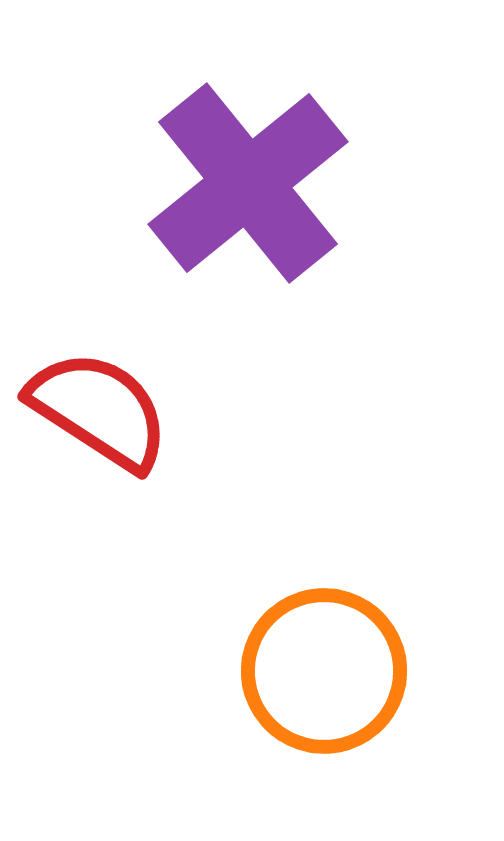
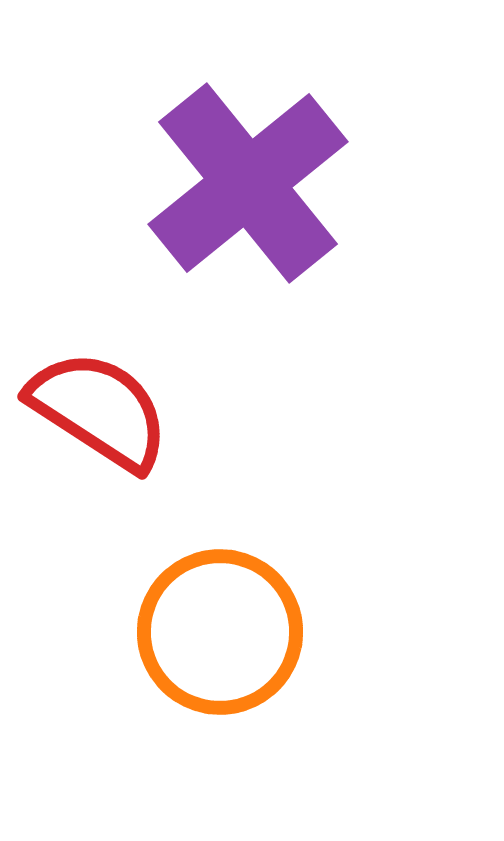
orange circle: moved 104 px left, 39 px up
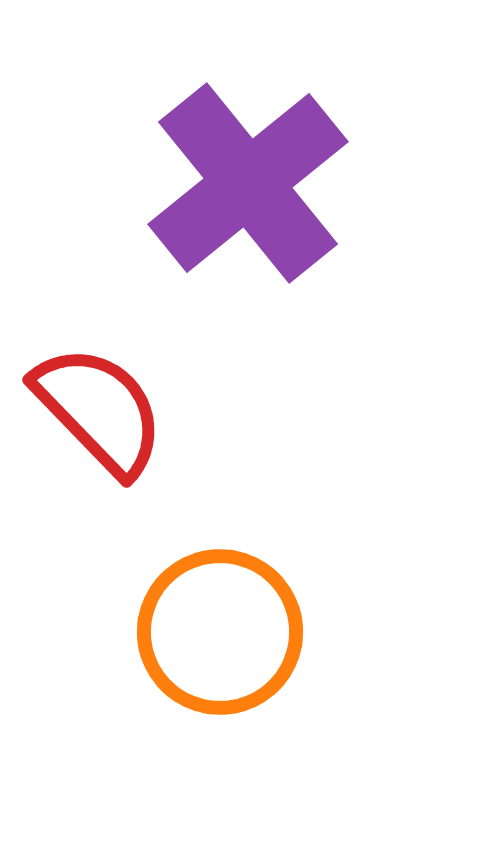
red semicircle: rotated 13 degrees clockwise
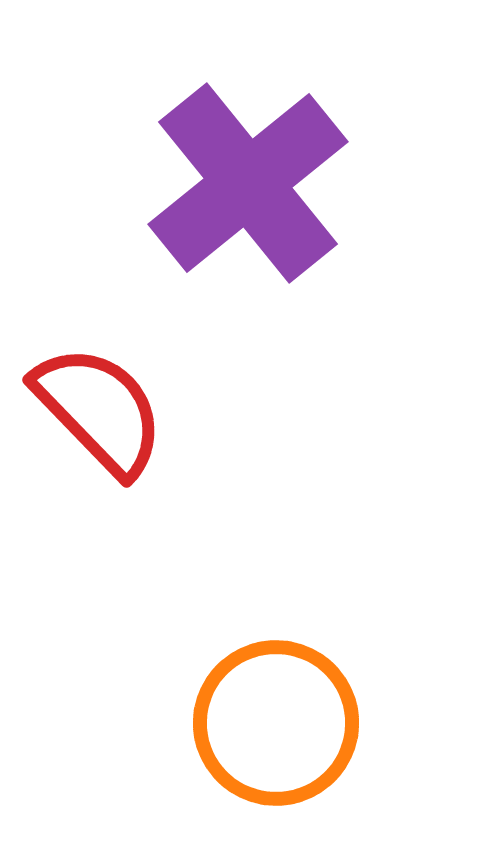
orange circle: moved 56 px right, 91 px down
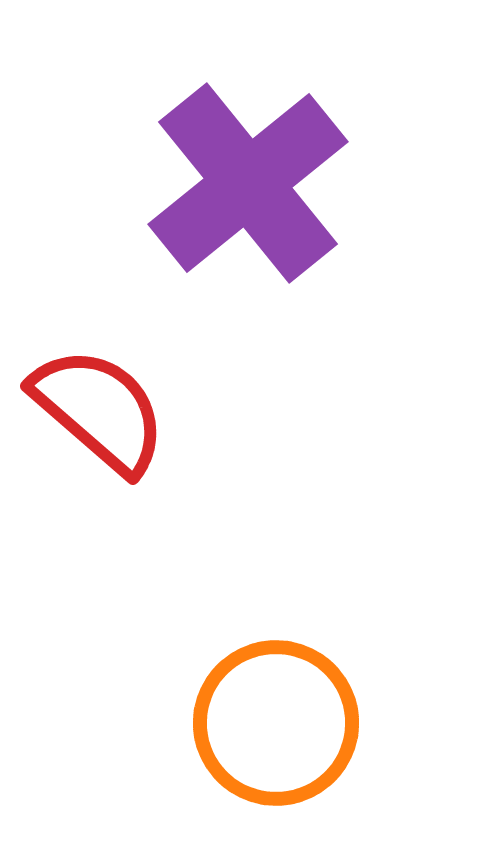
red semicircle: rotated 5 degrees counterclockwise
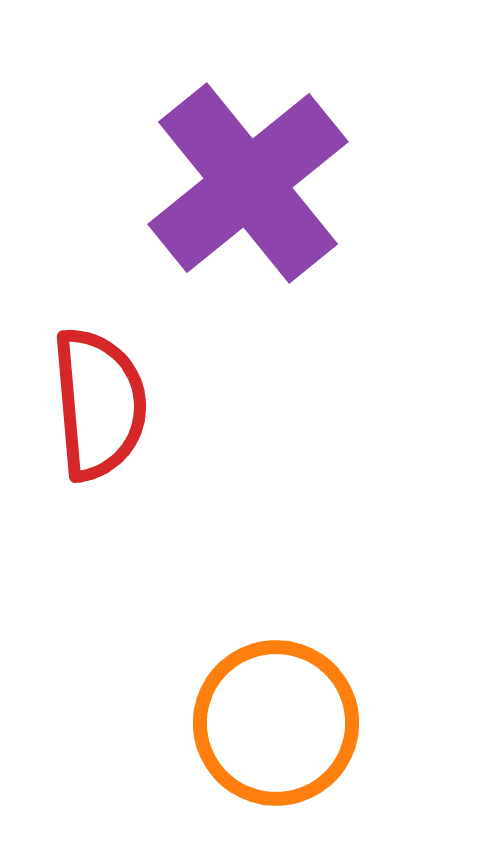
red semicircle: moved 6 px up; rotated 44 degrees clockwise
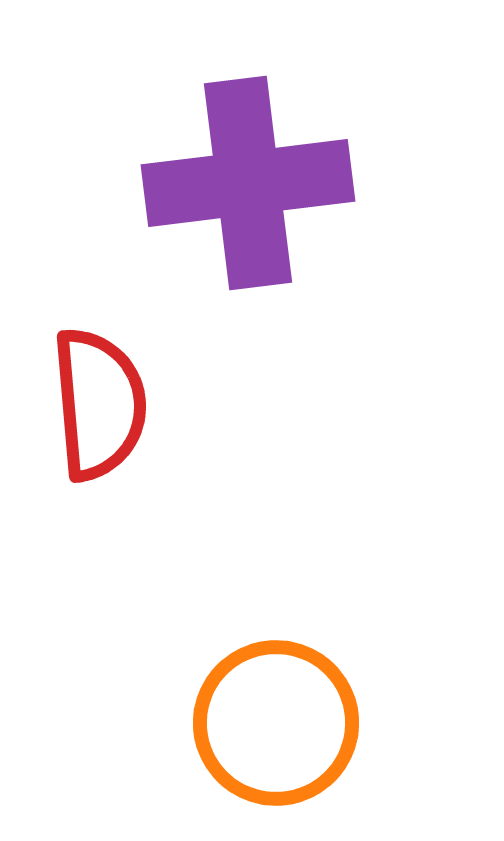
purple cross: rotated 32 degrees clockwise
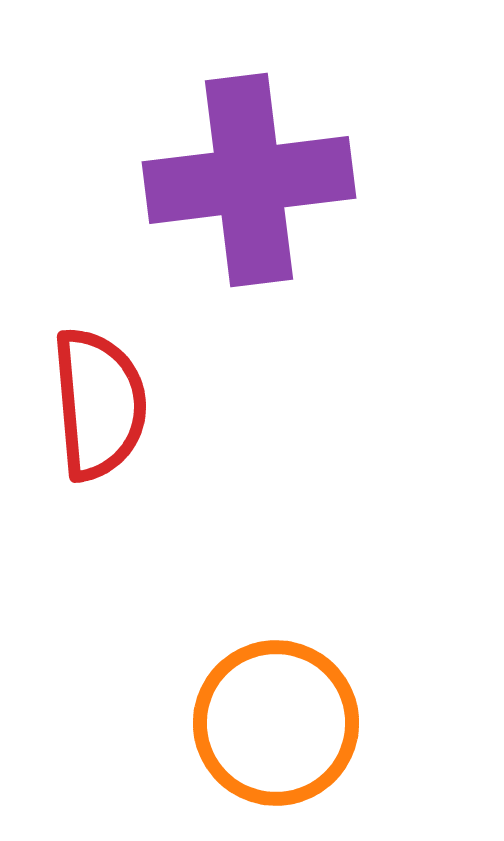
purple cross: moved 1 px right, 3 px up
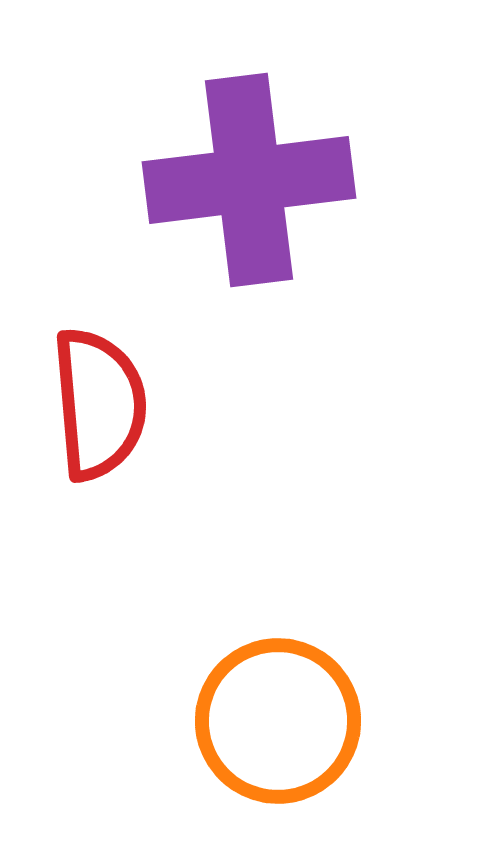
orange circle: moved 2 px right, 2 px up
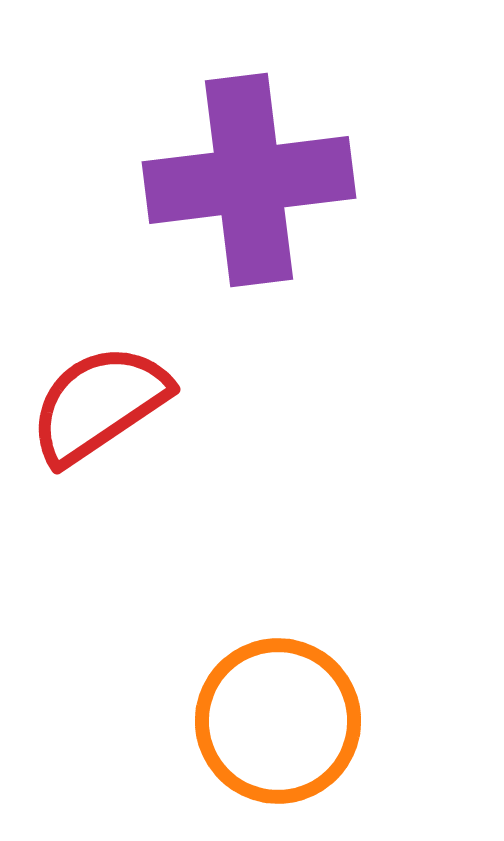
red semicircle: rotated 119 degrees counterclockwise
